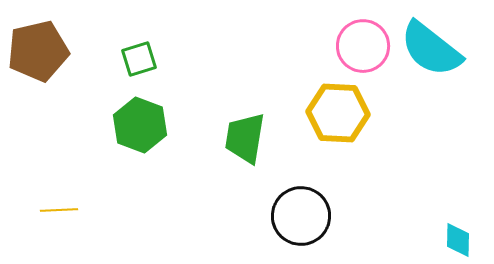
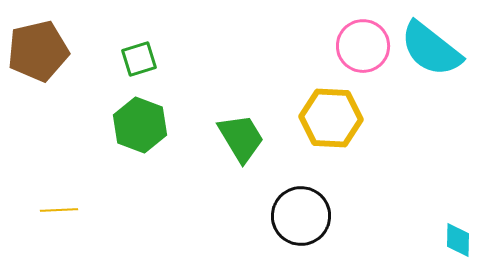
yellow hexagon: moved 7 px left, 5 px down
green trapezoid: moved 4 px left; rotated 140 degrees clockwise
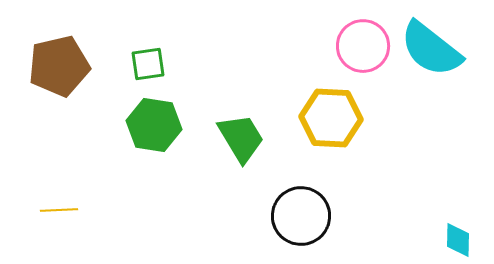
brown pentagon: moved 21 px right, 15 px down
green square: moved 9 px right, 5 px down; rotated 9 degrees clockwise
green hexagon: moved 14 px right; rotated 12 degrees counterclockwise
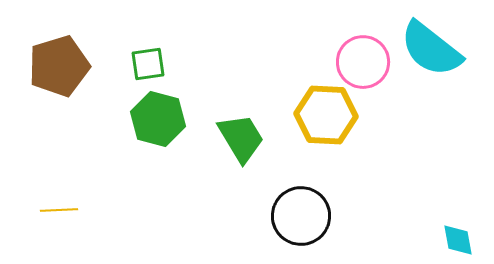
pink circle: moved 16 px down
brown pentagon: rotated 4 degrees counterclockwise
yellow hexagon: moved 5 px left, 3 px up
green hexagon: moved 4 px right, 6 px up; rotated 6 degrees clockwise
cyan diamond: rotated 12 degrees counterclockwise
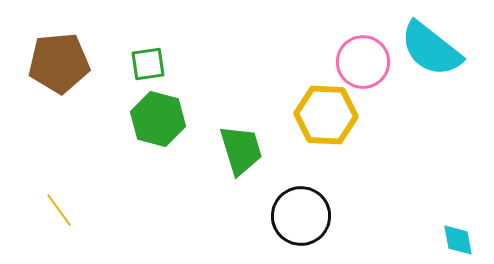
brown pentagon: moved 3 px up; rotated 12 degrees clockwise
green trapezoid: moved 12 px down; rotated 14 degrees clockwise
yellow line: rotated 57 degrees clockwise
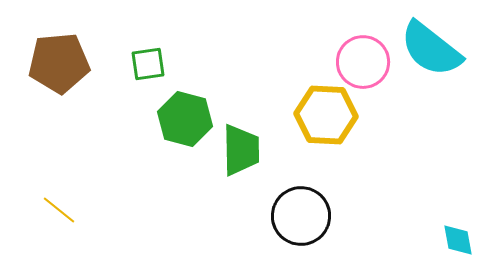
green hexagon: moved 27 px right
green trapezoid: rotated 16 degrees clockwise
yellow line: rotated 15 degrees counterclockwise
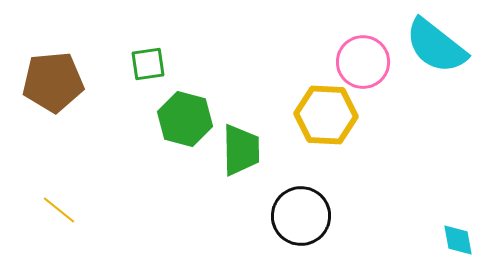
cyan semicircle: moved 5 px right, 3 px up
brown pentagon: moved 6 px left, 19 px down
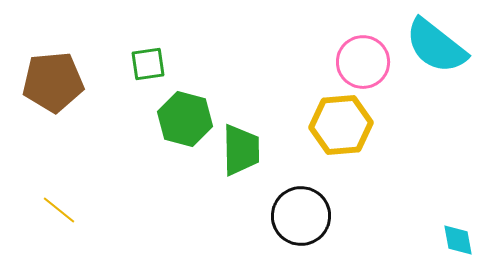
yellow hexagon: moved 15 px right, 10 px down; rotated 8 degrees counterclockwise
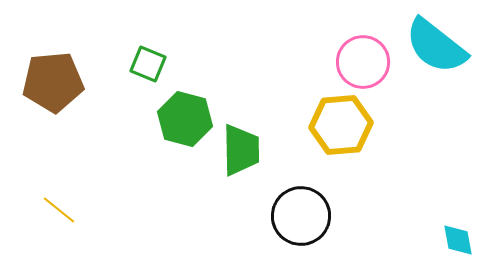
green square: rotated 30 degrees clockwise
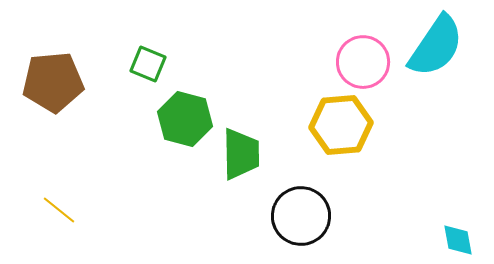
cyan semicircle: rotated 94 degrees counterclockwise
green trapezoid: moved 4 px down
